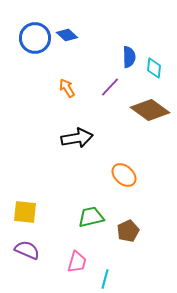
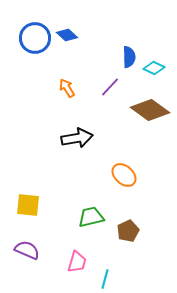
cyan diamond: rotated 70 degrees counterclockwise
yellow square: moved 3 px right, 7 px up
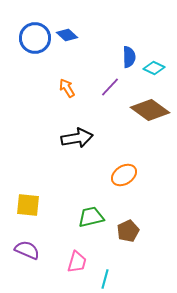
orange ellipse: rotated 75 degrees counterclockwise
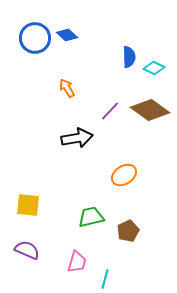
purple line: moved 24 px down
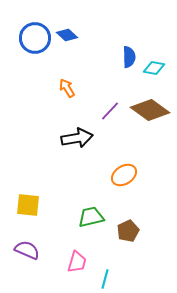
cyan diamond: rotated 15 degrees counterclockwise
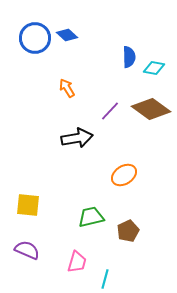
brown diamond: moved 1 px right, 1 px up
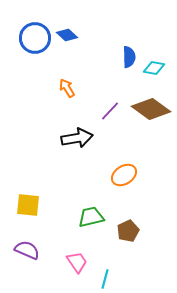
pink trapezoid: rotated 50 degrees counterclockwise
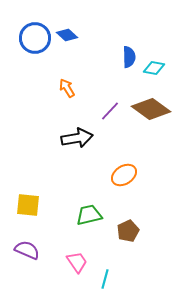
green trapezoid: moved 2 px left, 2 px up
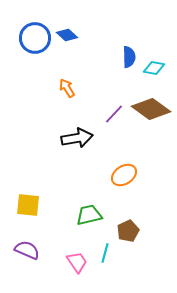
purple line: moved 4 px right, 3 px down
cyan line: moved 26 px up
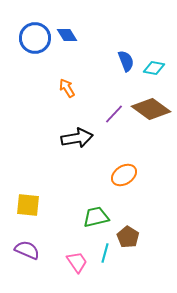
blue diamond: rotated 15 degrees clockwise
blue semicircle: moved 3 px left, 4 px down; rotated 20 degrees counterclockwise
green trapezoid: moved 7 px right, 2 px down
brown pentagon: moved 6 px down; rotated 15 degrees counterclockwise
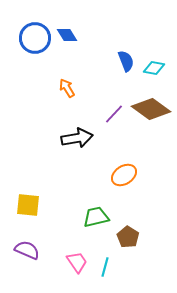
cyan line: moved 14 px down
